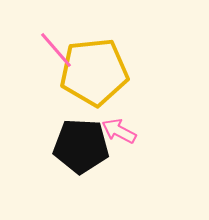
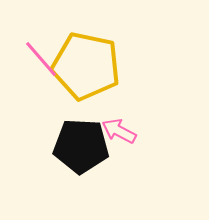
pink line: moved 15 px left, 9 px down
yellow pentagon: moved 8 px left, 6 px up; rotated 18 degrees clockwise
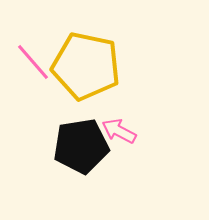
pink line: moved 8 px left, 3 px down
black pentagon: rotated 12 degrees counterclockwise
